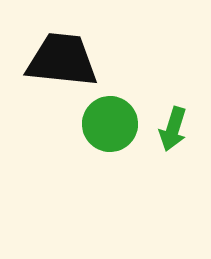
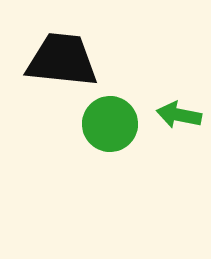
green arrow: moved 6 px right, 14 px up; rotated 84 degrees clockwise
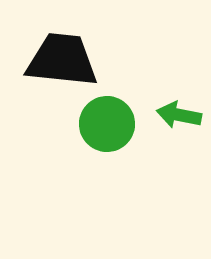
green circle: moved 3 px left
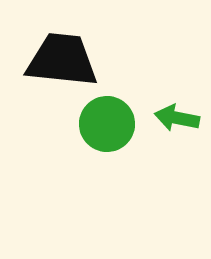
green arrow: moved 2 px left, 3 px down
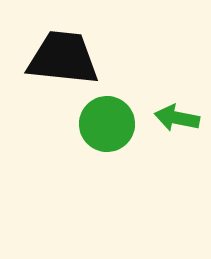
black trapezoid: moved 1 px right, 2 px up
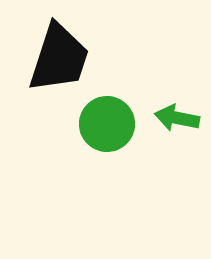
black trapezoid: moved 4 px left; rotated 102 degrees clockwise
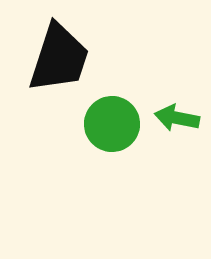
green circle: moved 5 px right
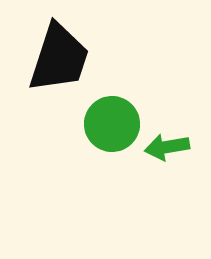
green arrow: moved 10 px left, 29 px down; rotated 21 degrees counterclockwise
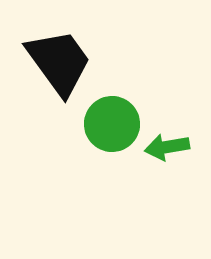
black trapezoid: moved 4 px down; rotated 54 degrees counterclockwise
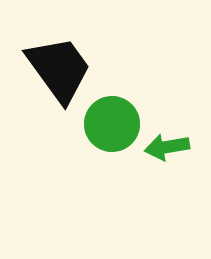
black trapezoid: moved 7 px down
